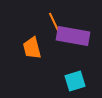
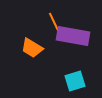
orange trapezoid: rotated 45 degrees counterclockwise
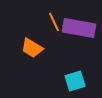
purple rectangle: moved 6 px right, 8 px up
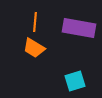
orange line: moved 19 px left; rotated 30 degrees clockwise
orange trapezoid: moved 2 px right
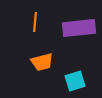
purple rectangle: rotated 16 degrees counterclockwise
orange trapezoid: moved 8 px right, 14 px down; rotated 45 degrees counterclockwise
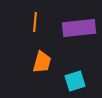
orange trapezoid: rotated 60 degrees counterclockwise
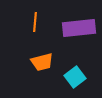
orange trapezoid: rotated 60 degrees clockwise
cyan square: moved 4 px up; rotated 20 degrees counterclockwise
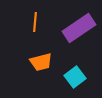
purple rectangle: rotated 28 degrees counterclockwise
orange trapezoid: moved 1 px left
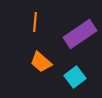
purple rectangle: moved 1 px right, 6 px down
orange trapezoid: rotated 55 degrees clockwise
